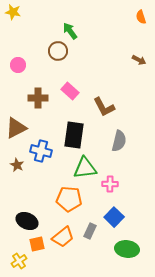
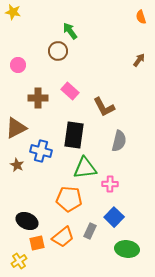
brown arrow: rotated 80 degrees counterclockwise
orange square: moved 1 px up
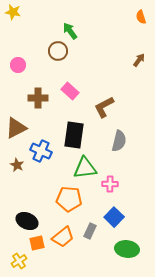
brown L-shape: rotated 90 degrees clockwise
blue cross: rotated 10 degrees clockwise
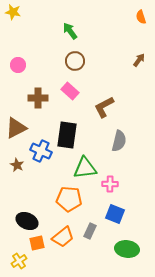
brown circle: moved 17 px right, 10 px down
black rectangle: moved 7 px left
blue square: moved 1 px right, 3 px up; rotated 24 degrees counterclockwise
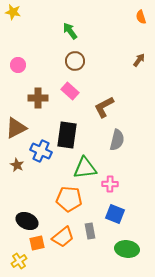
gray semicircle: moved 2 px left, 1 px up
gray rectangle: rotated 35 degrees counterclockwise
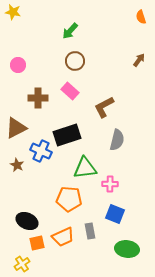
green arrow: rotated 102 degrees counterclockwise
black rectangle: rotated 64 degrees clockwise
orange trapezoid: rotated 15 degrees clockwise
yellow cross: moved 3 px right, 3 px down
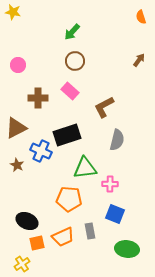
green arrow: moved 2 px right, 1 px down
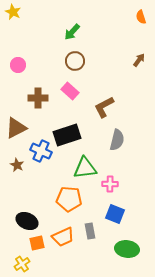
yellow star: rotated 14 degrees clockwise
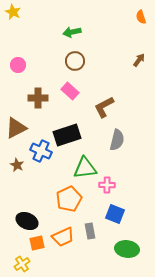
green arrow: rotated 36 degrees clockwise
pink cross: moved 3 px left, 1 px down
orange pentagon: rotated 30 degrees counterclockwise
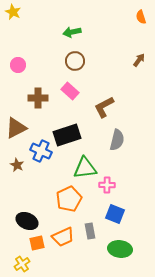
green ellipse: moved 7 px left
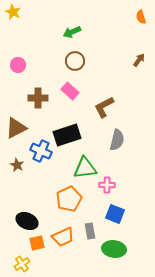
green arrow: rotated 12 degrees counterclockwise
green ellipse: moved 6 px left
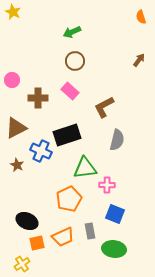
pink circle: moved 6 px left, 15 px down
